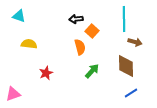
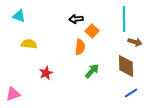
orange semicircle: rotated 21 degrees clockwise
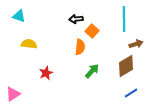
brown arrow: moved 1 px right, 2 px down; rotated 32 degrees counterclockwise
brown diamond: rotated 60 degrees clockwise
pink triangle: rotated 14 degrees counterclockwise
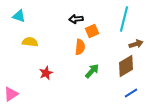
cyan line: rotated 15 degrees clockwise
orange square: rotated 24 degrees clockwise
yellow semicircle: moved 1 px right, 2 px up
pink triangle: moved 2 px left
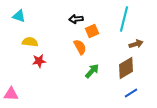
orange semicircle: rotated 35 degrees counterclockwise
brown diamond: moved 2 px down
red star: moved 7 px left, 12 px up; rotated 16 degrees clockwise
pink triangle: rotated 35 degrees clockwise
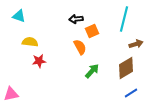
pink triangle: rotated 14 degrees counterclockwise
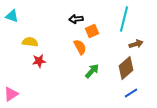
cyan triangle: moved 7 px left
brown diamond: rotated 10 degrees counterclockwise
pink triangle: rotated 21 degrees counterclockwise
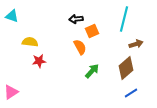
pink triangle: moved 2 px up
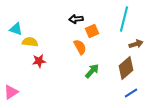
cyan triangle: moved 4 px right, 13 px down
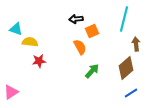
brown arrow: rotated 80 degrees counterclockwise
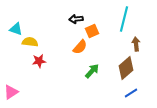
orange semicircle: rotated 70 degrees clockwise
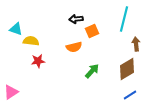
yellow semicircle: moved 1 px right, 1 px up
orange semicircle: moved 6 px left; rotated 35 degrees clockwise
red star: moved 1 px left
brown diamond: moved 1 px right, 1 px down; rotated 10 degrees clockwise
blue line: moved 1 px left, 2 px down
